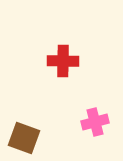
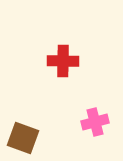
brown square: moved 1 px left
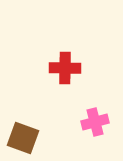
red cross: moved 2 px right, 7 px down
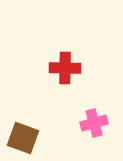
pink cross: moved 1 px left, 1 px down
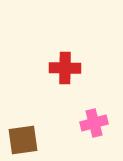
brown square: moved 2 px down; rotated 28 degrees counterclockwise
